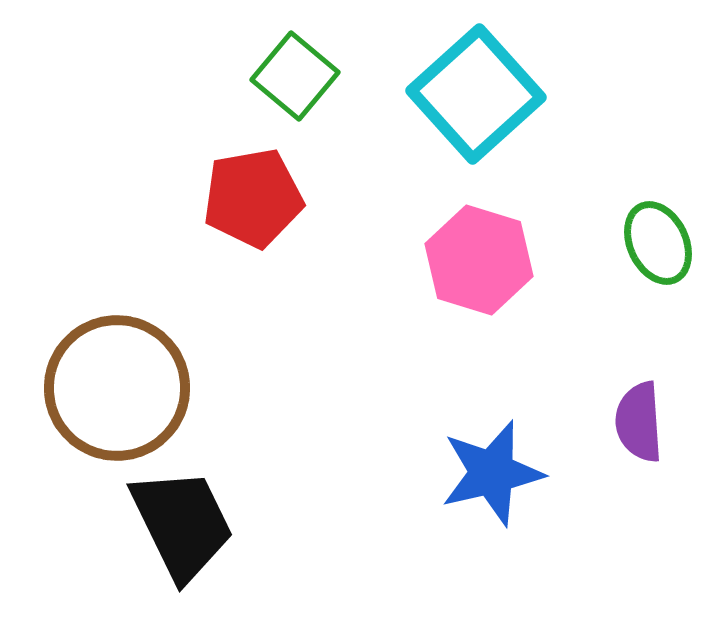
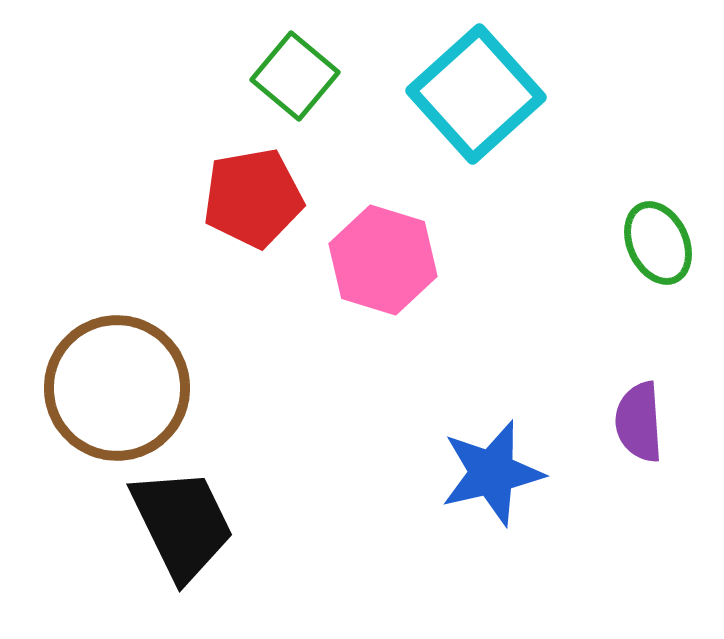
pink hexagon: moved 96 px left
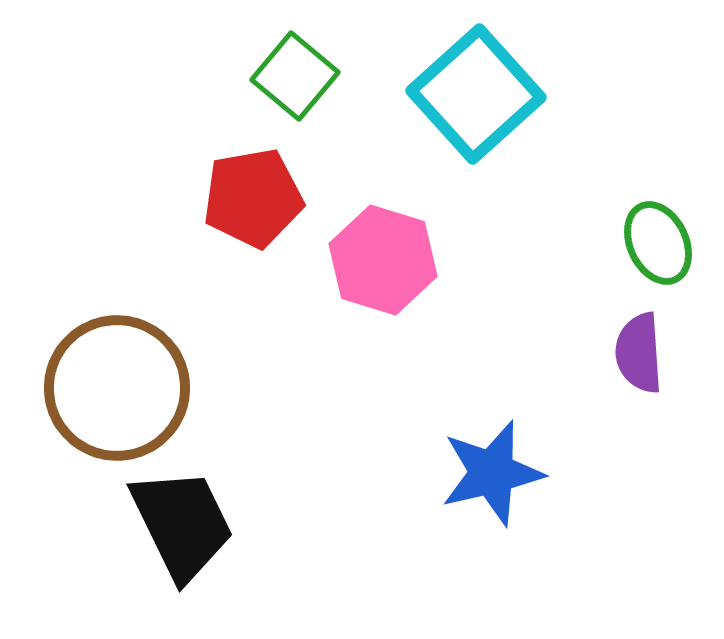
purple semicircle: moved 69 px up
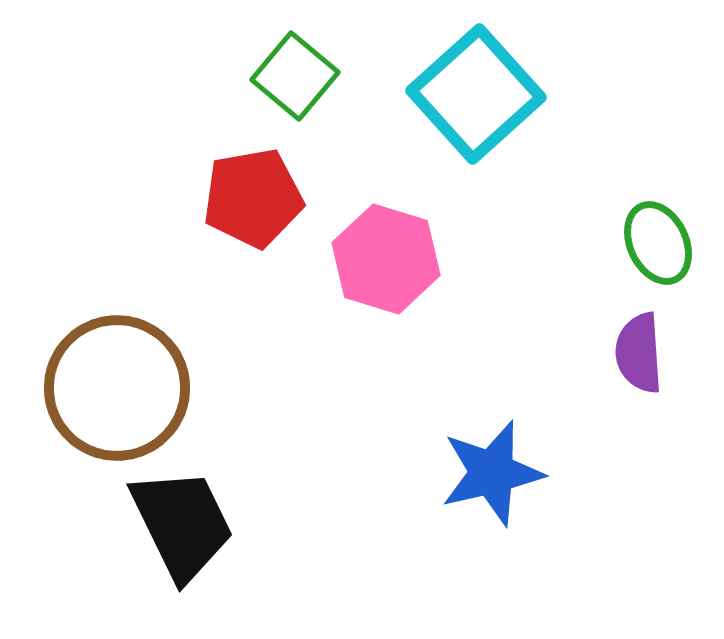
pink hexagon: moved 3 px right, 1 px up
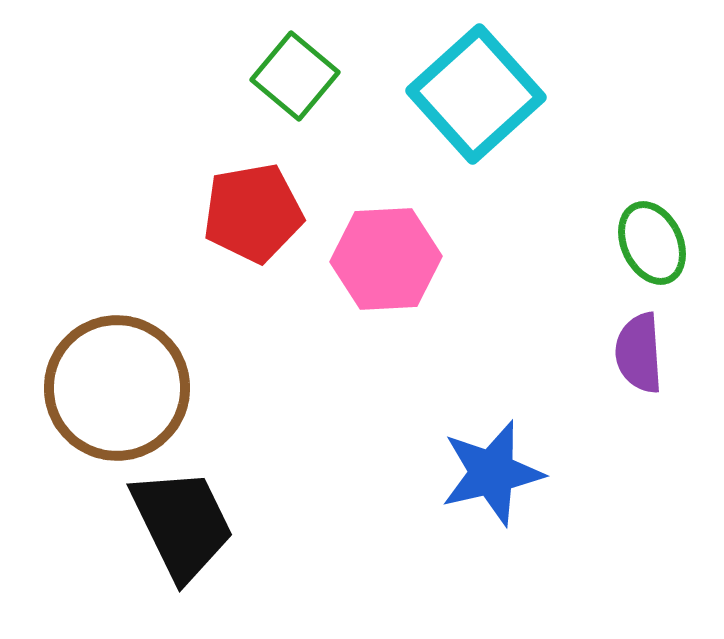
red pentagon: moved 15 px down
green ellipse: moved 6 px left
pink hexagon: rotated 20 degrees counterclockwise
